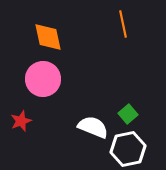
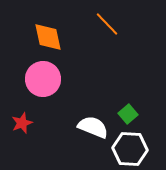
orange line: moved 16 px left; rotated 32 degrees counterclockwise
red star: moved 1 px right, 2 px down
white hexagon: moved 2 px right; rotated 16 degrees clockwise
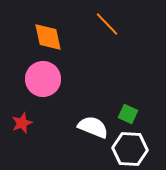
green square: rotated 24 degrees counterclockwise
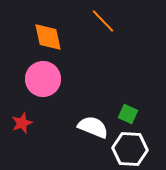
orange line: moved 4 px left, 3 px up
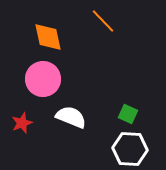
white semicircle: moved 22 px left, 10 px up
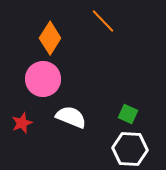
orange diamond: moved 2 px right, 1 px down; rotated 44 degrees clockwise
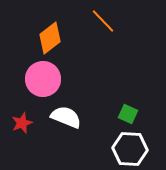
orange diamond: rotated 20 degrees clockwise
white semicircle: moved 5 px left
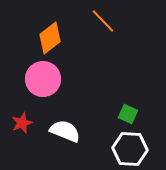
white semicircle: moved 1 px left, 14 px down
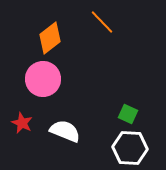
orange line: moved 1 px left, 1 px down
red star: rotated 25 degrees counterclockwise
white hexagon: moved 1 px up
